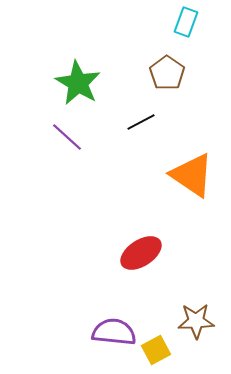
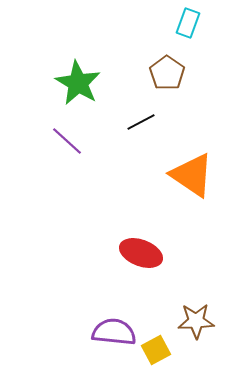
cyan rectangle: moved 2 px right, 1 px down
purple line: moved 4 px down
red ellipse: rotated 54 degrees clockwise
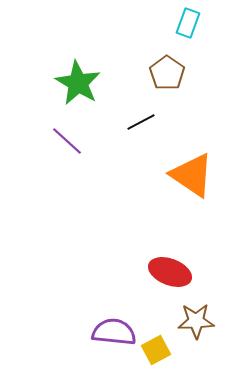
red ellipse: moved 29 px right, 19 px down
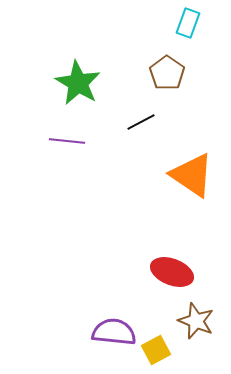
purple line: rotated 36 degrees counterclockwise
red ellipse: moved 2 px right
brown star: rotated 24 degrees clockwise
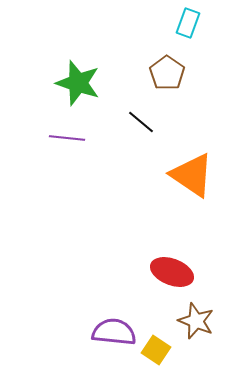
green star: rotated 12 degrees counterclockwise
black line: rotated 68 degrees clockwise
purple line: moved 3 px up
yellow square: rotated 28 degrees counterclockwise
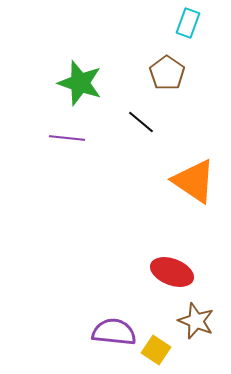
green star: moved 2 px right
orange triangle: moved 2 px right, 6 px down
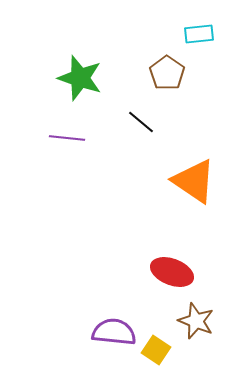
cyan rectangle: moved 11 px right, 11 px down; rotated 64 degrees clockwise
green star: moved 5 px up
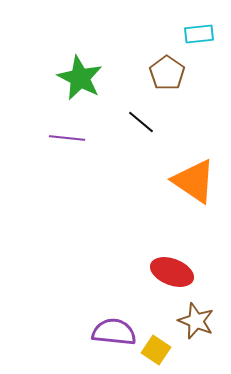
green star: rotated 9 degrees clockwise
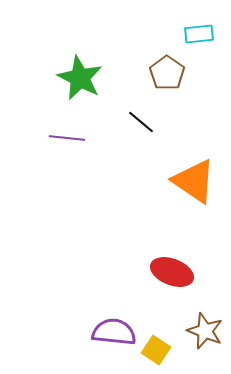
brown star: moved 9 px right, 10 px down
